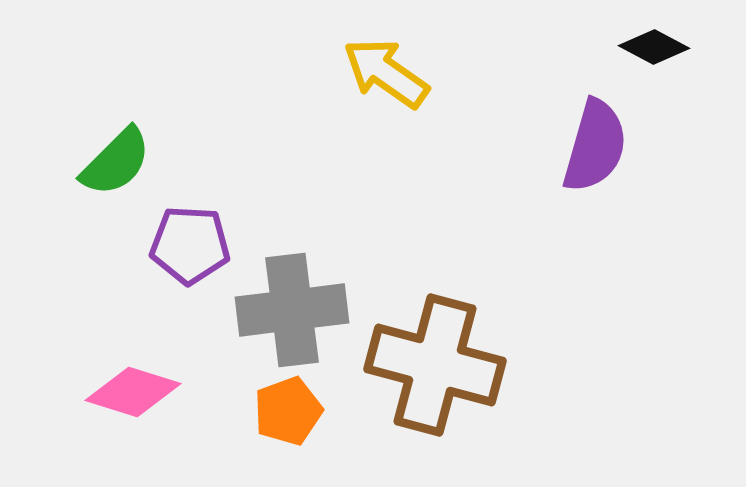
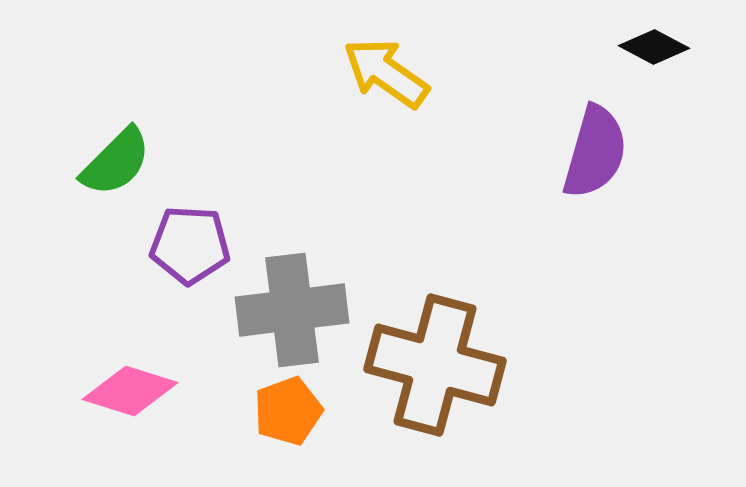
purple semicircle: moved 6 px down
pink diamond: moved 3 px left, 1 px up
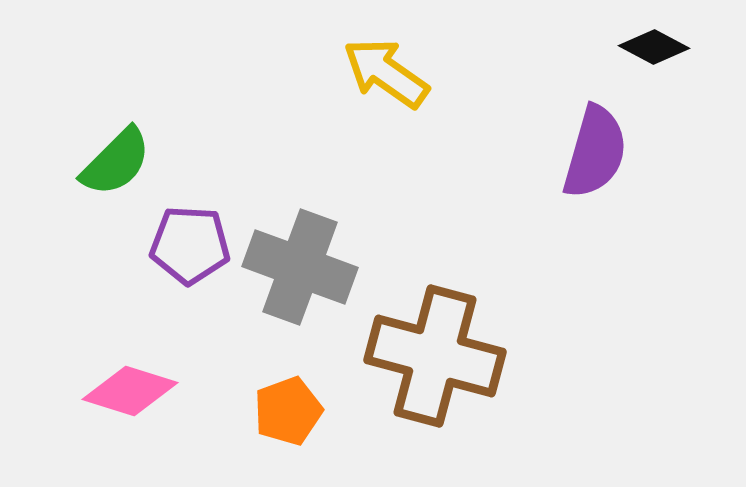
gray cross: moved 8 px right, 43 px up; rotated 27 degrees clockwise
brown cross: moved 9 px up
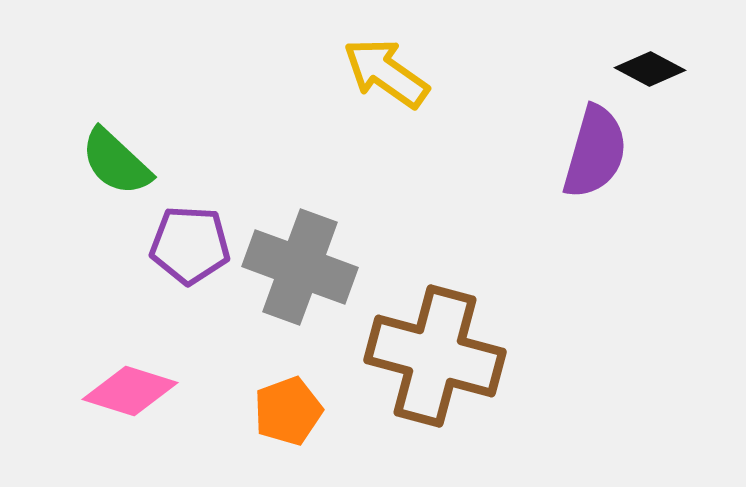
black diamond: moved 4 px left, 22 px down
green semicircle: rotated 88 degrees clockwise
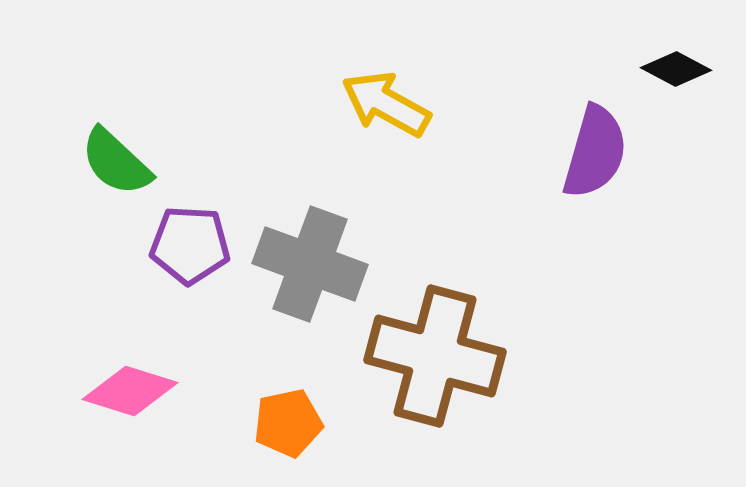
black diamond: moved 26 px right
yellow arrow: moved 31 px down; rotated 6 degrees counterclockwise
gray cross: moved 10 px right, 3 px up
orange pentagon: moved 12 px down; rotated 8 degrees clockwise
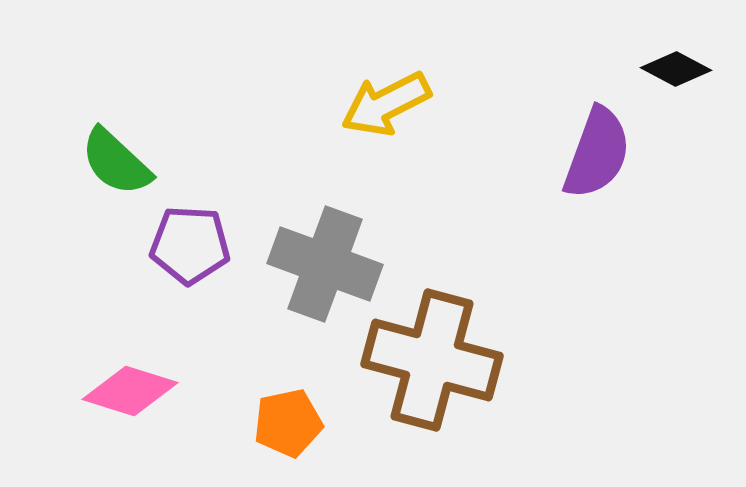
yellow arrow: rotated 56 degrees counterclockwise
purple semicircle: moved 2 px right, 1 px down; rotated 4 degrees clockwise
gray cross: moved 15 px right
brown cross: moved 3 px left, 4 px down
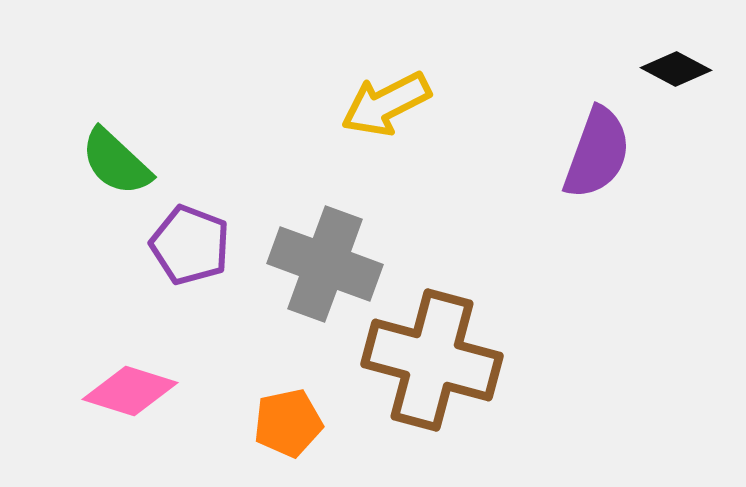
purple pentagon: rotated 18 degrees clockwise
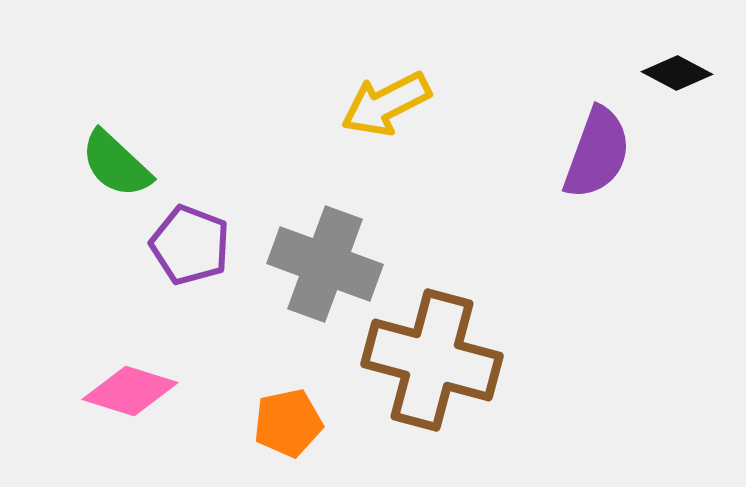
black diamond: moved 1 px right, 4 px down
green semicircle: moved 2 px down
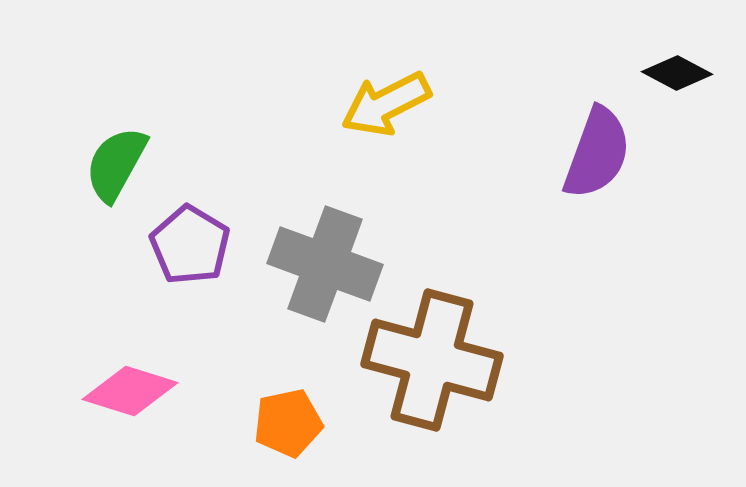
green semicircle: rotated 76 degrees clockwise
purple pentagon: rotated 10 degrees clockwise
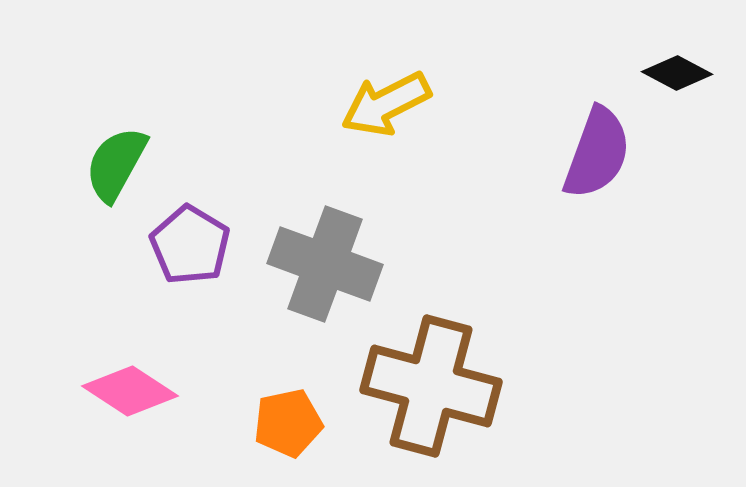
brown cross: moved 1 px left, 26 px down
pink diamond: rotated 16 degrees clockwise
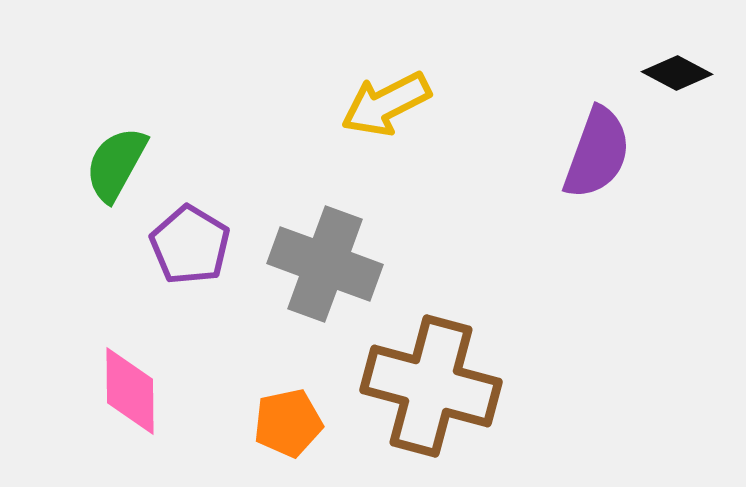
pink diamond: rotated 56 degrees clockwise
